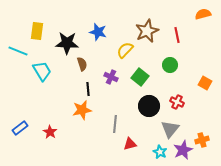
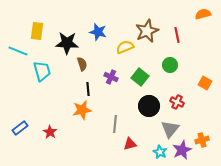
yellow semicircle: moved 3 px up; rotated 24 degrees clockwise
cyan trapezoid: rotated 15 degrees clockwise
purple star: moved 1 px left
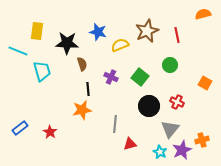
yellow semicircle: moved 5 px left, 2 px up
